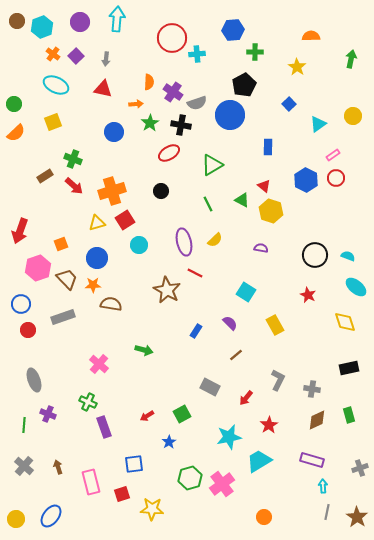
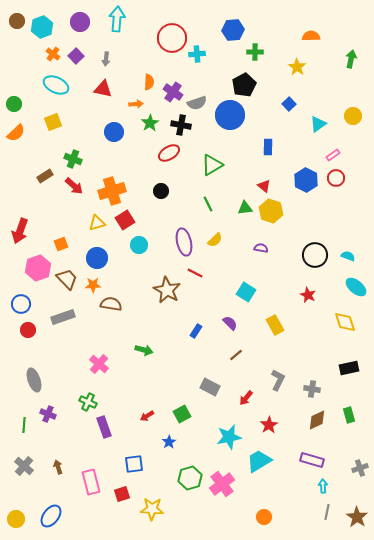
green triangle at (242, 200): moved 3 px right, 8 px down; rotated 35 degrees counterclockwise
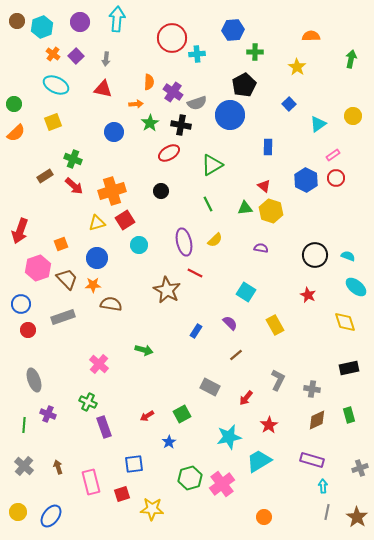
yellow circle at (16, 519): moved 2 px right, 7 px up
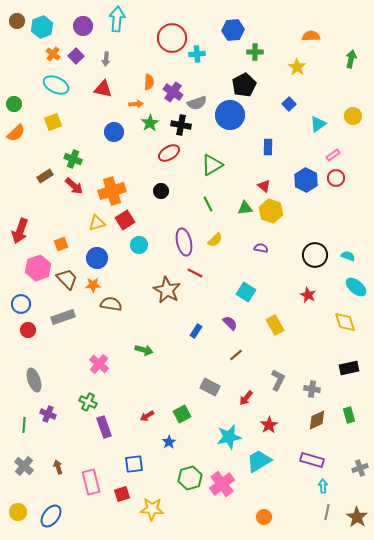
purple circle at (80, 22): moved 3 px right, 4 px down
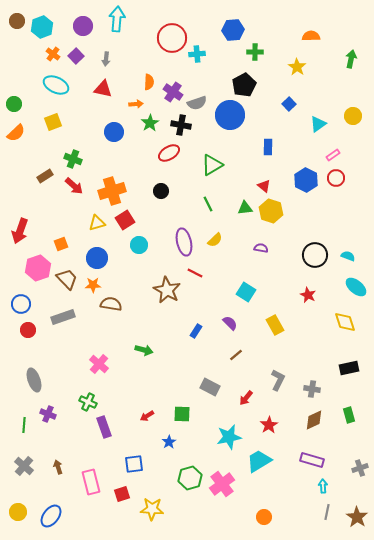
green square at (182, 414): rotated 30 degrees clockwise
brown diamond at (317, 420): moved 3 px left
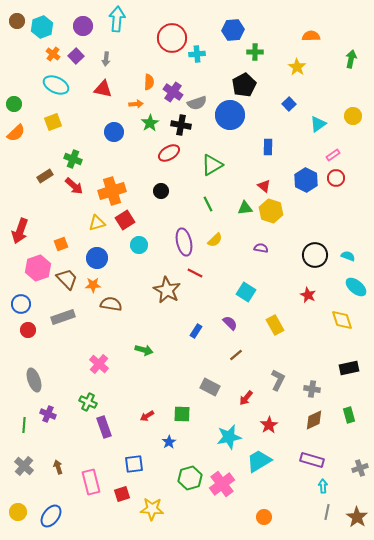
yellow diamond at (345, 322): moved 3 px left, 2 px up
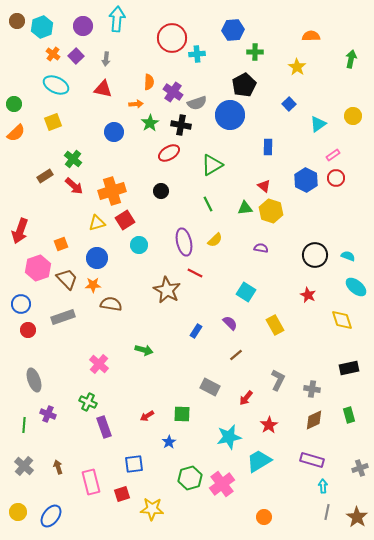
green cross at (73, 159): rotated 18 degrees clockwise
